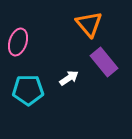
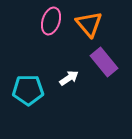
pink ellipse: moved 33 px right, 21 px up
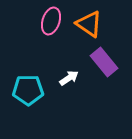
orange triangle: rotated 16 degrees counterclockwise
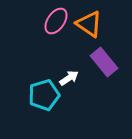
pink ellipse: moved 5 px right; rotated 16 degrees clockwise
cyan pentagon: moved 16 px right, 5 px down; rotated 16 degrees counterclockwise
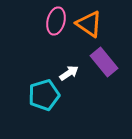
pink ellipse: rotated 20 degrees counterclockwise
white arrow: moved 5 px up
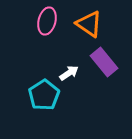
pink ellipse: moved 9 px left
cyan pentagon: rotated 16 degrees counterclockwise
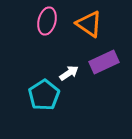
purple rectangle: rotated 76 degrees counterclockwise
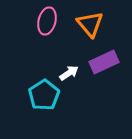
orange triangle: moved 1 px right; rotated 16 degrees clockwise
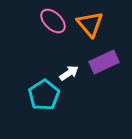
pink ellipse: moved 6 px right; rotated 60 degrees counterclockwise
